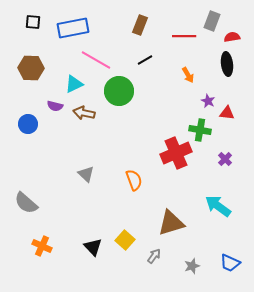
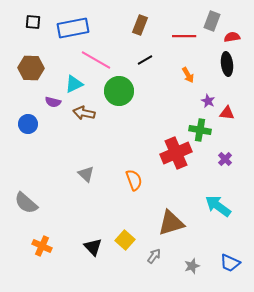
purple semicircle: moved 2 px left, 4 px up
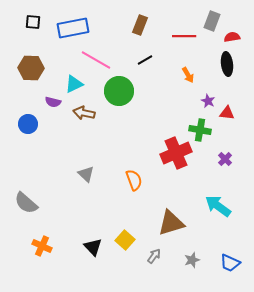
gray star: moved 6 px up
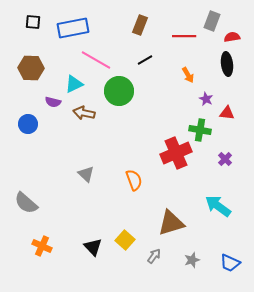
purple star: moved 2 px left, 2 px up
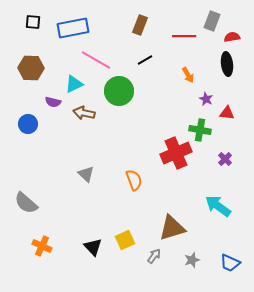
brown triangle: moved 1 px right, 5 px down
yellow square: rotated 24 degrees clockwise
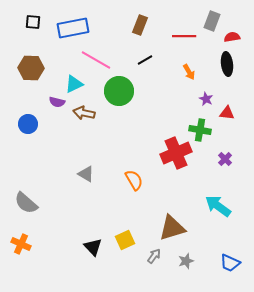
orange arrow: moved 1 px right, 3 px up
purple semicircle: moved 4 px right
gray triangle: rotated 12 degrees counterclockwise
orange semicircle: rotated 10 degrees counterclockwise
orange cross: moved 21 px left, 2 px up
gray star: moved 6 px left, 1 px down
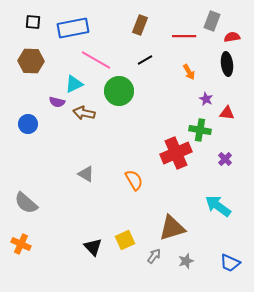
brown hexagon: moved 7 px up
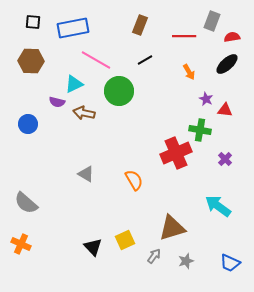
black ellipse: rotated 55 degrees clockwise
red triangle: moved 2 px left, 3 px up
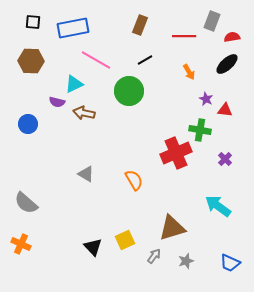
green circle: moved 10 px right
